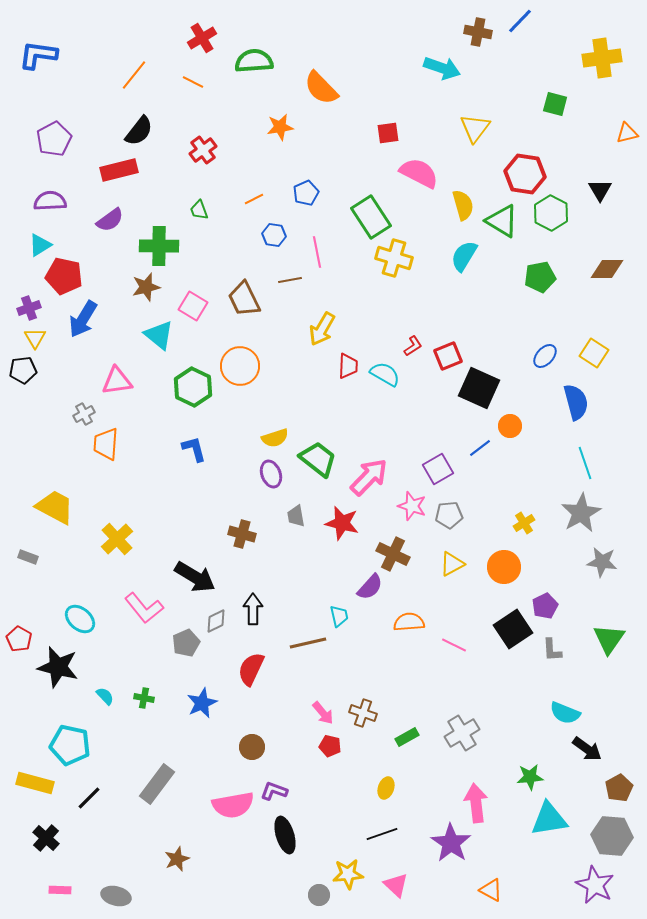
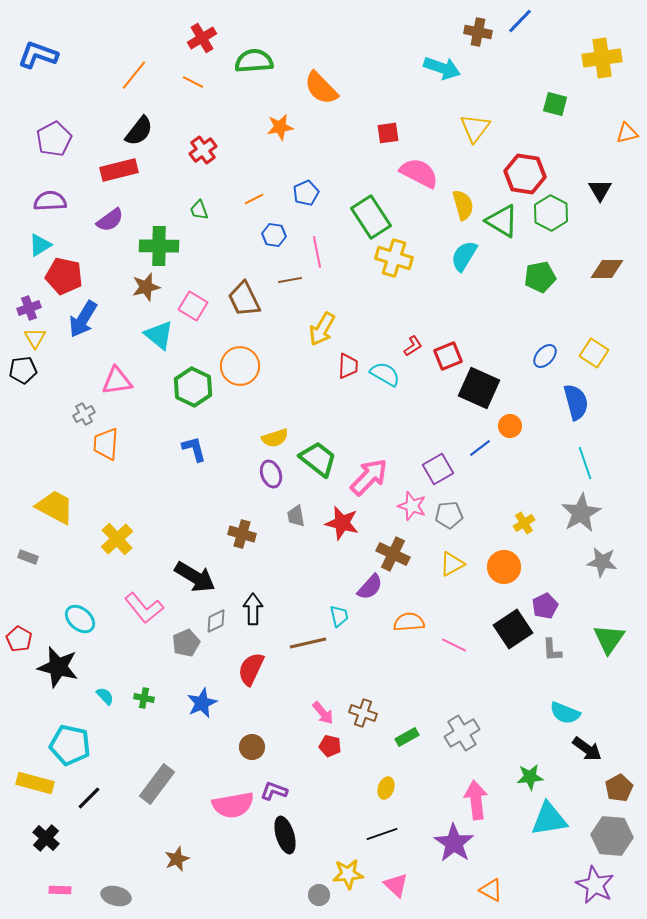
blue L-shape at (38, 55): rotated 12 degrees clockwise
pink arrow at (476, 803): moved 3 px up
purple star at (451, 843): moved 3 px right
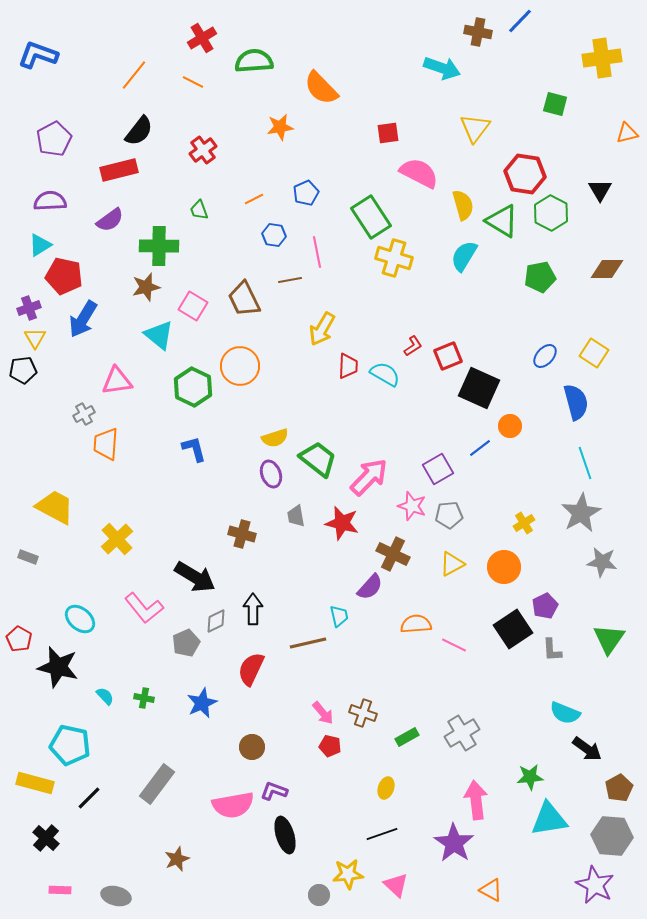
orange semicircle at (409, 622): moved 7 px right, 2 px down
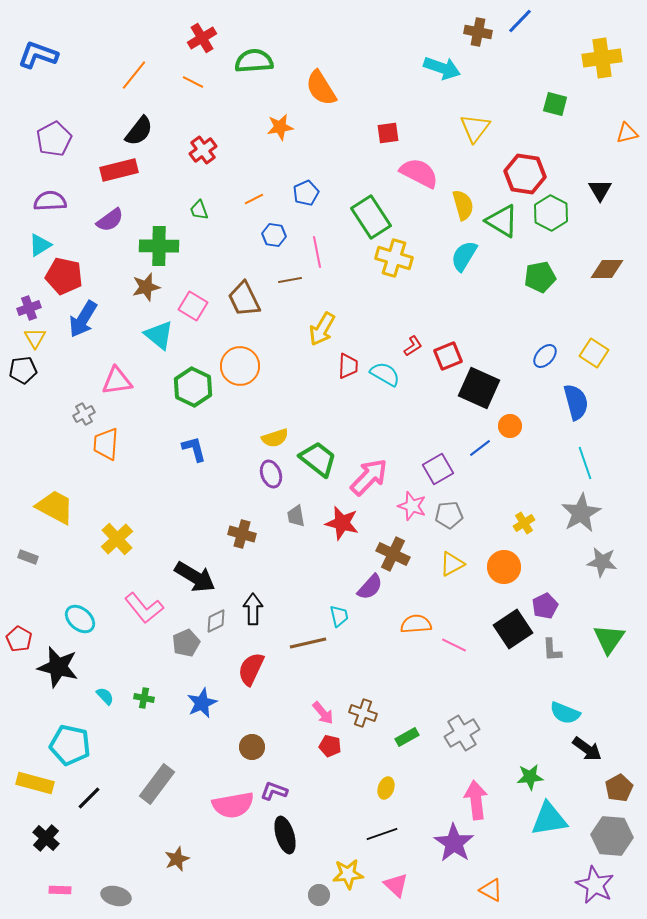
orange semicircle at (321, 88): rotated 12 degrees clockwise
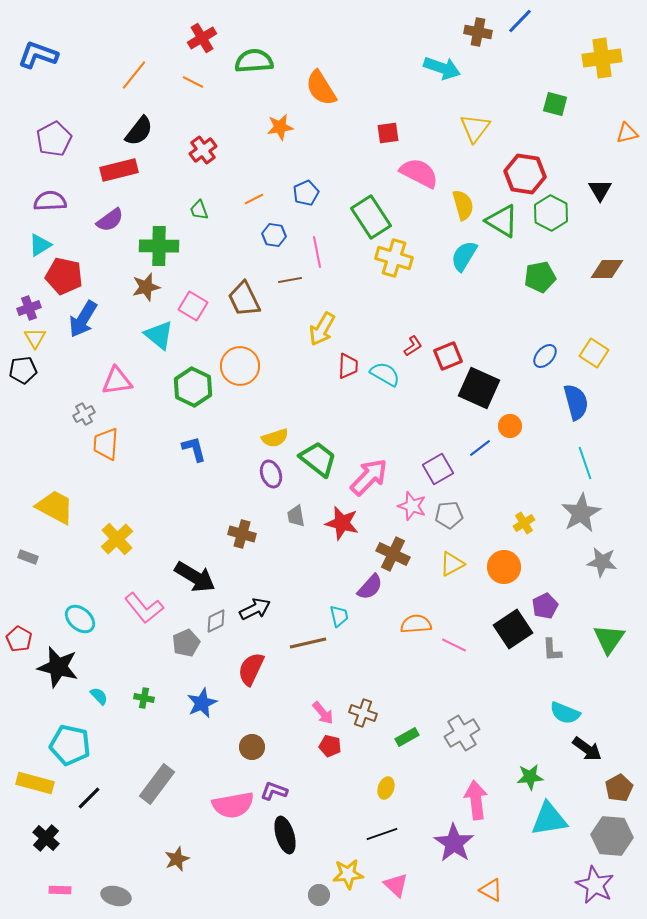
black arrow at (253, 609): moved 2 px right; rotated 64 degrees clockwise
cyan semicircle at (105, 696): moved 6 px left
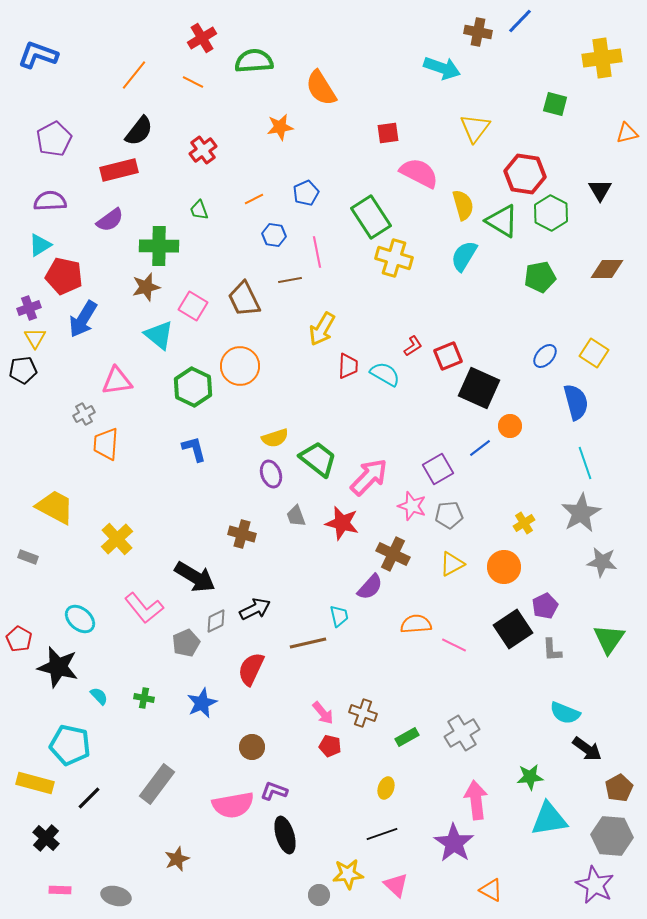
gray trapezoid at (296, 516): rotated 10 degrees counterclockwise
